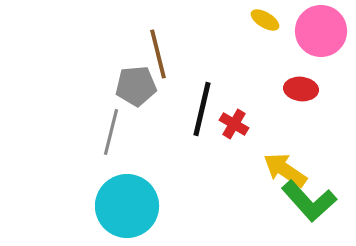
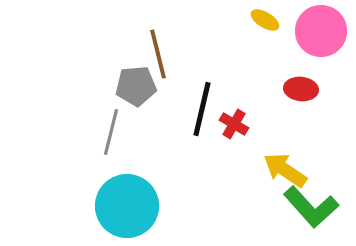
green L-shape: moved 2 px right, 6 px down
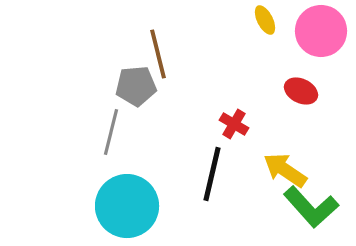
yellow ellipse: rotated 32 degrees clockwise
red ellipse: moved 2 px down; rotated 20 degrees clockwise
black line: moved 10 px right, 65 px down
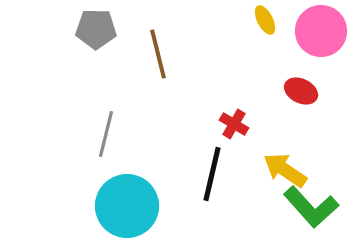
gray pentagon: moved 40 px left, 57 px up; rotated 6 degrees clockwise
gray line: moved 5 px left, 2 px down
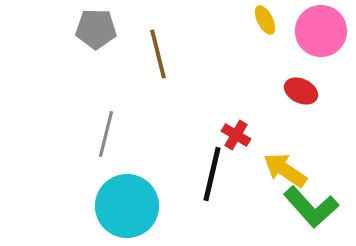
red cross: moved 2 px right, 11 px down
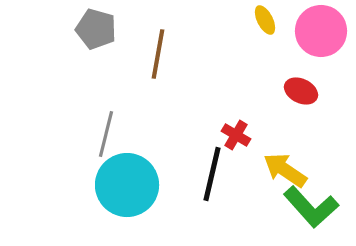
gray pentagon: rotated 15 degrees clockwise
brown line: rotated 24 degrees clockwise
cyan circle: moved 21 px up
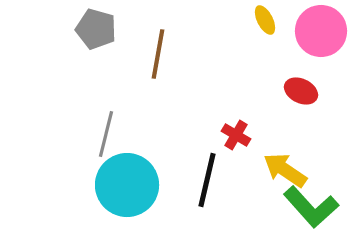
black line: moved 5 px left, 6 px down
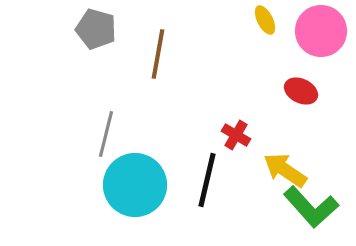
cyan circle: moved 8 px right
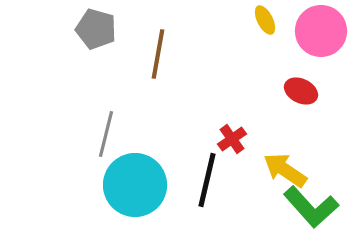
red cross: moved 4 px left, 4 px down; rotated 24 degrees clockwise
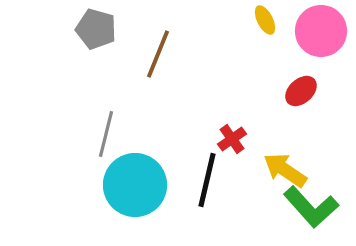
brown line: rotated 12 degrees clockwise
red ellipse: rotated 68 degrees counterclockwise
